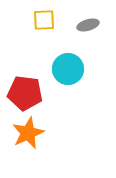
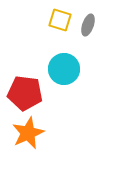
yellow square: moved 16 px right; rotated 20 degrees clockwise
gray ellipse: rotated 55 degrees counterclockwise
cyan circle: moved 4 px left
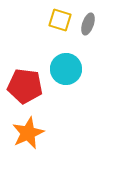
gray ellipse: moved 1 px up
cyan circle: moved 2 px right
red pentagon: moved 7 px up
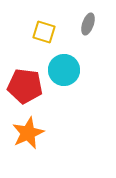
yellow square: moved 16 px left, 12 px down
cyan circle: moved 2 px left, 1 px down
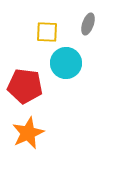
yellow square: moved 3 px right; rotated 15 degrees counterclockwise
cyan circle: moved 2 px right, 7 px up
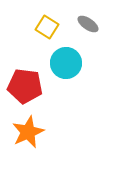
gray ellipse: rotated 75 degrees counterclockwise
yellow square: moved 5 px up; rotated 30 degrees clockwise
orange star: moved 1 px up
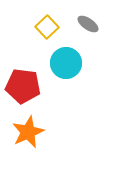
yellow square: rotated 15 degrees clockwise
red pentagon: moved 2 px left
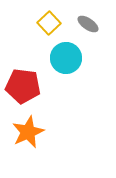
yellow square: moved 2 px right, 4 px up
cyan circle: moved 5 px up
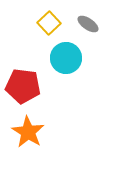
orange star: rotated 16 degrees counterclockwise
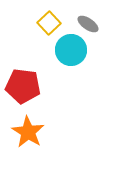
cyan circle: moved 5 px right, 8 px up
